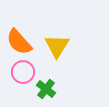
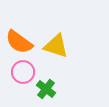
orange semicircle: rotated 12 degrees counterclockwise
yellow triangle: moved 1 px left; rotated 44 degrees counterclockwise
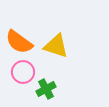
green cross: rotated 24 degrees clockwise
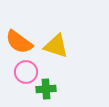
pink circle: moved 3 px right
green cross: rotated 24 degrees clockwise
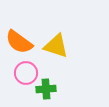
pink circle: moved 1 px down
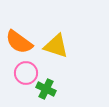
green cross: rotated 30 degrees clockwise
